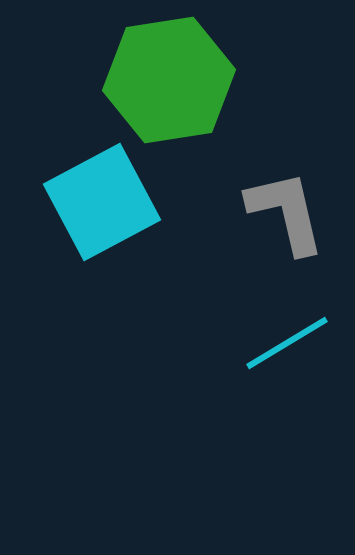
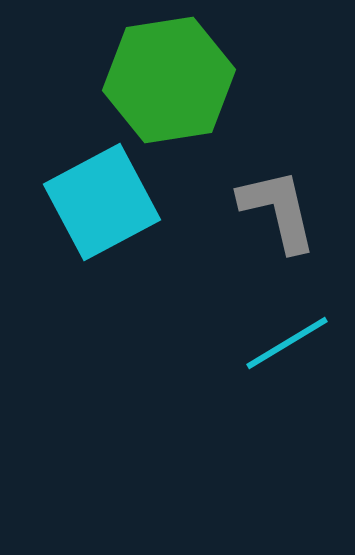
gray L-shape: moved 8 px left, 2 px up
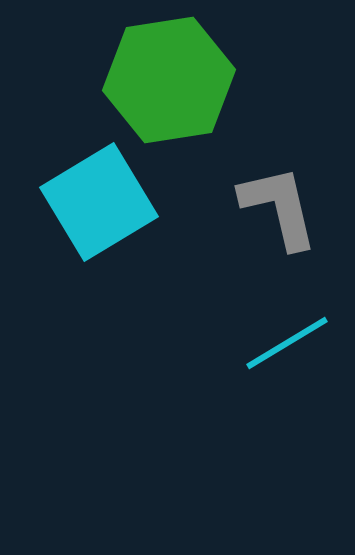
cyan square: moved 3 px left; rotated 3 degrees counterclockwise
gray L-shape: moved 1 px right, 3 px up
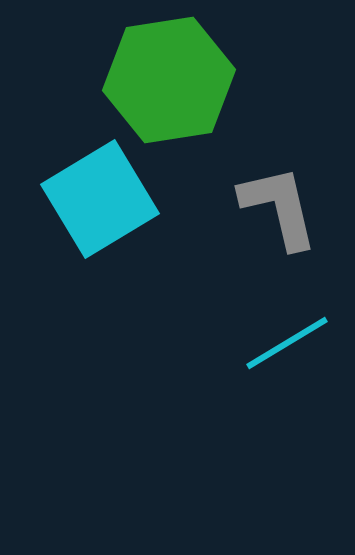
cyan square: moved 1 px right, 3 px up
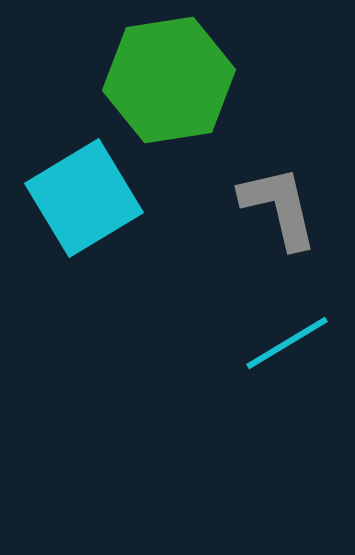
cyan square: moved 16 px left, 1 px up
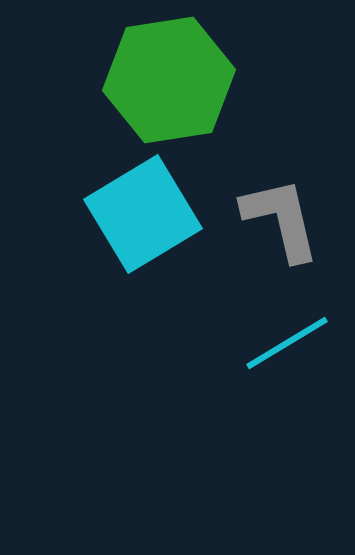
cyan square: moved 59 px right, 16 px down
gray L-shape: moved 2 px right, 12 px down
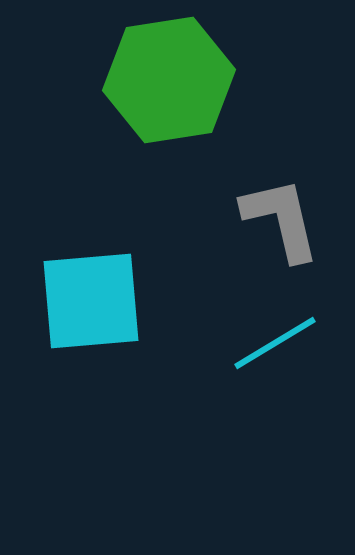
cyan square: moved 52 px left, 87 px down; rotated 26 degrees clockwise
cyan line: moved 12 px left
